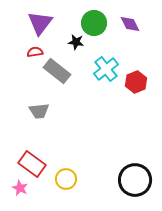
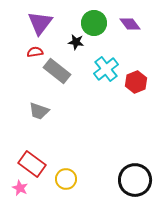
purple diamond: rotated 10 degrees counterclockwise
gray trapezoid: rotated 25 degrees clockwise
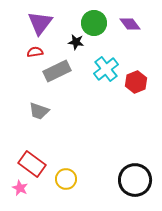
gray rectangle: rotated 64 degrees counterclockwise
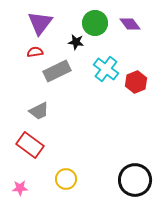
green circle: moved 1 px right
cyan cross: rotated 15 degrees counterclockwise
gray trapezoid: rotated 45 degrees counterclockwise
red rectangle: moved 2 px left, 19 px up
pink star: rotated 28 degrees counterclockwise
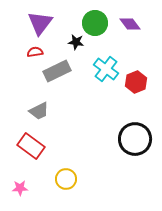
red rectangle: moved 1 px right, 1 px down
black circle: moved 41 px up
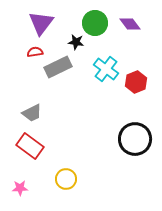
purple triangle: moved 1 px right
gray rectangle: moved 1 px right, 4 px up
gray trapezoid: moved 7 px left, 2 px down
red rectangle: moved 1 px left
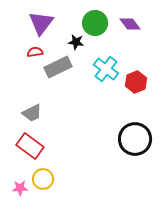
yellow circle: moved 23 px left
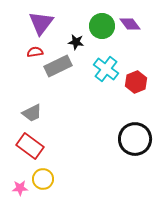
green circle: moved 7 px right, 3 px down
gray rectangle: moved 1 px up
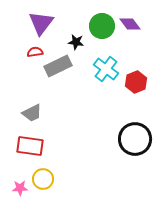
red rectangle: rotated 28 degrees counterclockwise
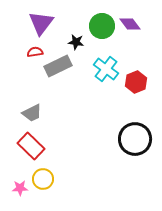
red rectangle: moved 1 px right; rotated 36 degrees clockwise
